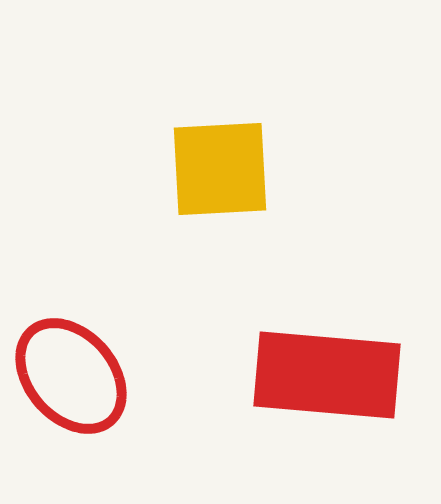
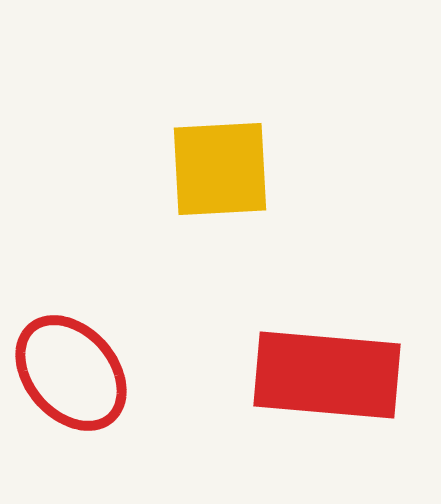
red ellipse: moved 3 px up
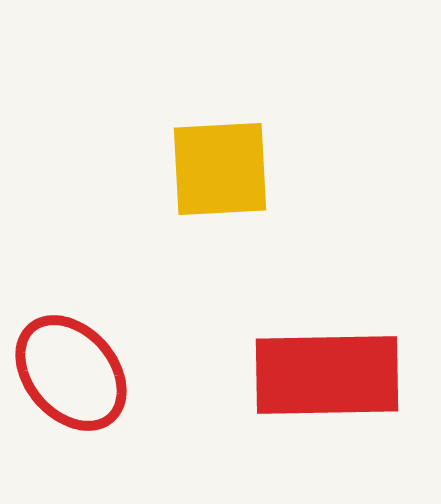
red rectangle: rotated 6 degrees counterclockwise
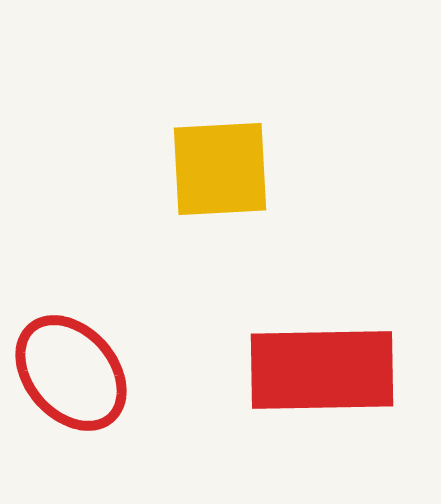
red rectangle: moved 5 px left, 5 px up
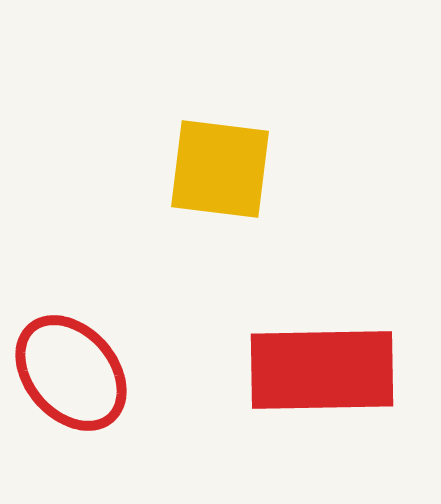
yellow square: rotated 10 degrees clockwise
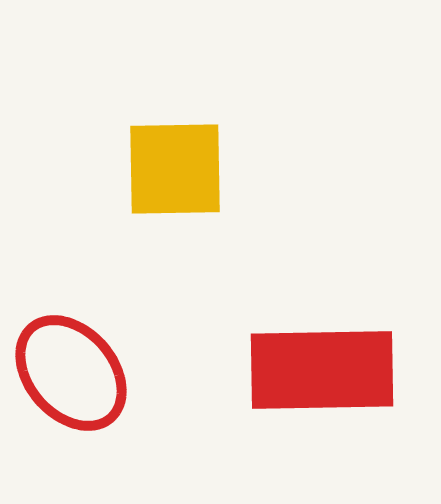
yellow square: moved 45 px left; rotated 8 degrees counterclockwise
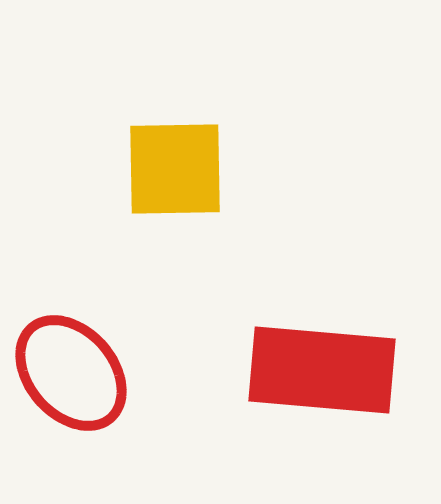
red rectangle: rotated 6 degrees clockwise
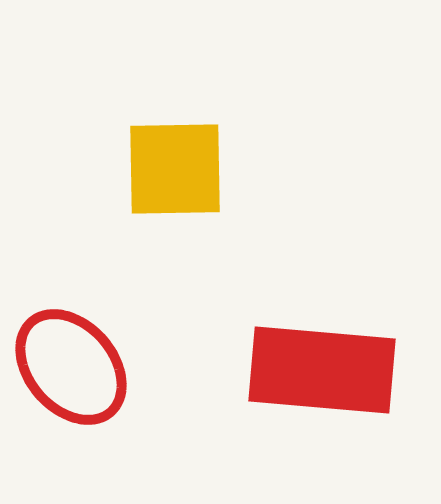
red ellipse: moved 6 px up
